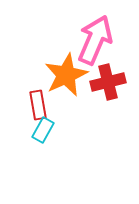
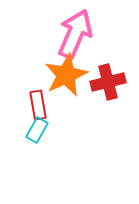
pink arrow: moved 20 px left, 6 px up
cyan rectangle: moved 6 px left
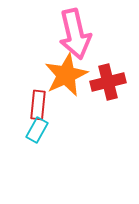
pink arrow: rotated 144 degrees clockwise
red rectangle: rotated 16 degrees clockwise
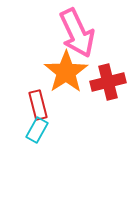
pink arrow: moved 2 px right, 1 px up; rotated 12 degrees counterclockwise
orange star: moved 3 px up; rotated 9 degrees counterclockwise
red rectangle: rotated 20 degrees counterclockwise
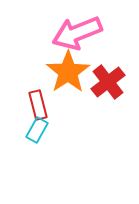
pink arrow: rotated 93 degrees clockwise
orange star: moved 2 px right
red cross: rotated 24 degrees counterclockwise
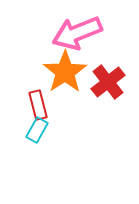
orange star: moved 3 px left
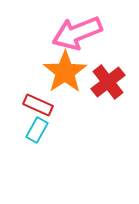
red rectangle: rotated 52 degrees counterclockwise
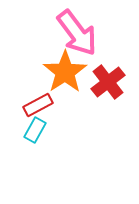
pink arrow: rotated 105 degrees counterclockwise
red rectangle: rotated 52 degrees counterclockwise
cyan rectangle: moved 2 px left
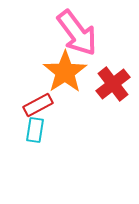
red cross: moved 5 px right, 2 px down
cyan rectangle: rotated 20 degrees counterclockwise
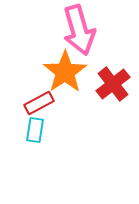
pink arrow: moved 2 px right, 3 px up; rotated 21 degrees clockwise
red rectangle: moved 1 px right, 2 px up
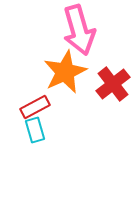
orange star: rotated 9 degrees clockwise
red rectangle: moved 4 px left, 4 px down
cyan rectangle: rotated 25 degrees counterclockwise
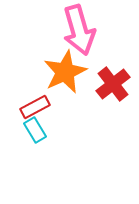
cyan rectangle: rotated 15 degrees counterclockwise
